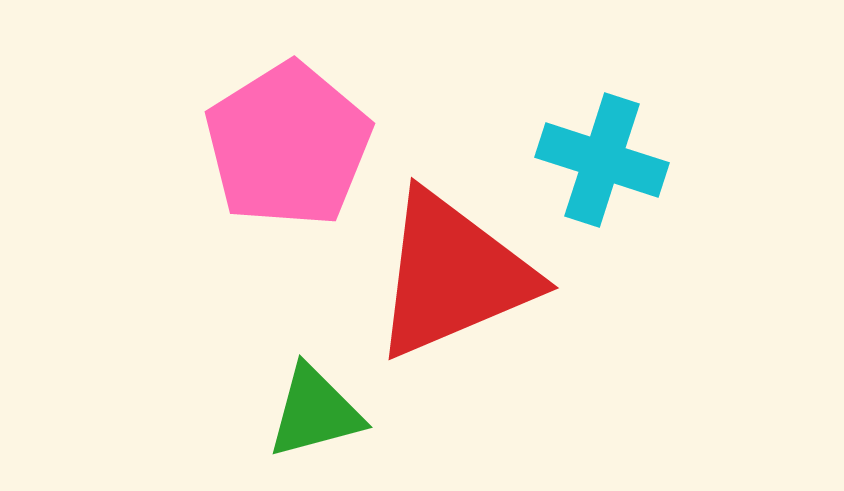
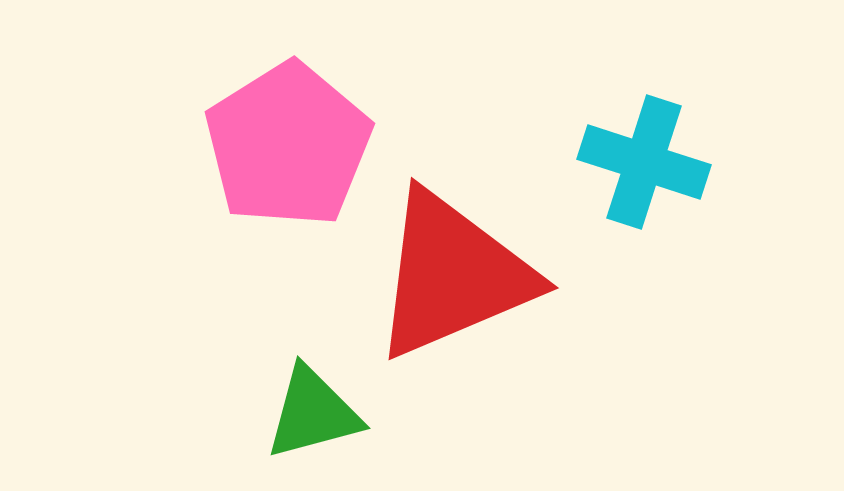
cyan cross: moved 42 px right, 2 px down
green triangle: moved 2 px left, 1 px down
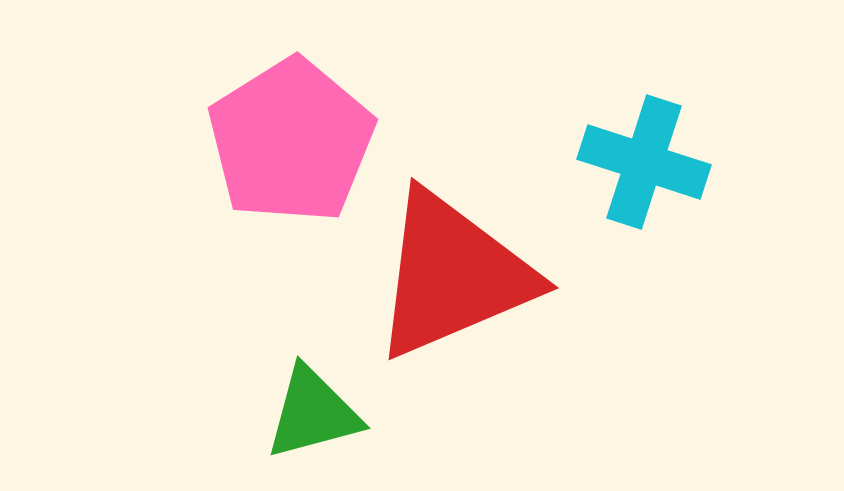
pink pentagon: moved 3 px right, 4 px up
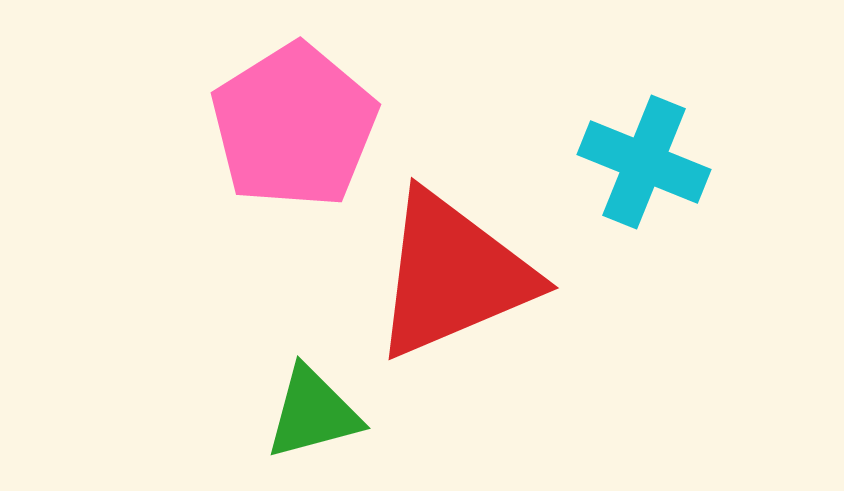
pink pentagon: moved 3 px right, 15 px up
cyan cross: rotated 4 degrees clockwise
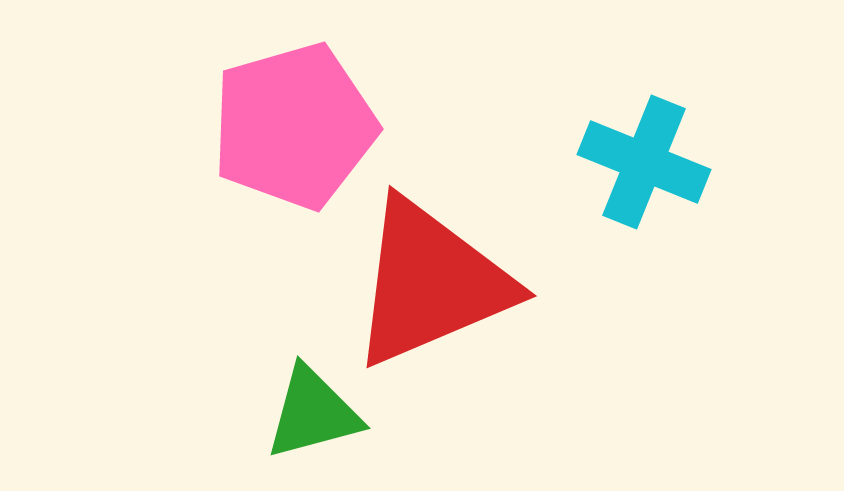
pink pentagon: rotated 16 degrees clockwise
red triangle: moved 22 px left, 8 px down
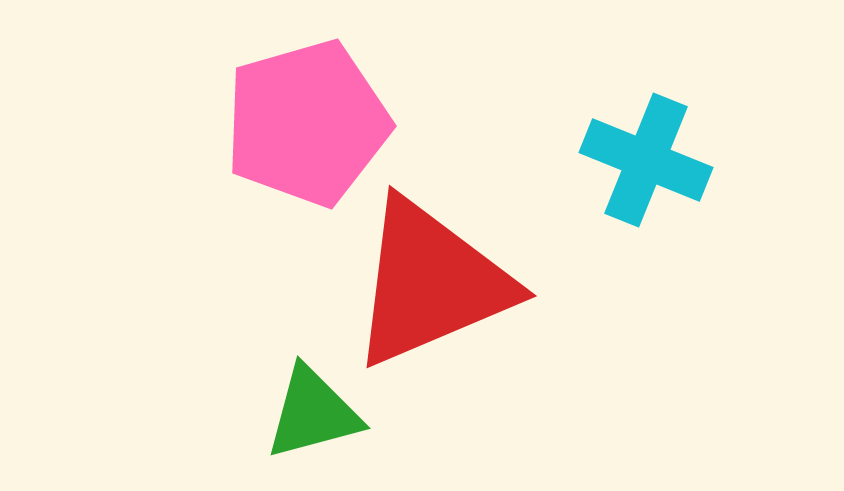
pink pentagon: moved 13 px right, 3 px up
cyan cross: moved 2 px right, 2 px up
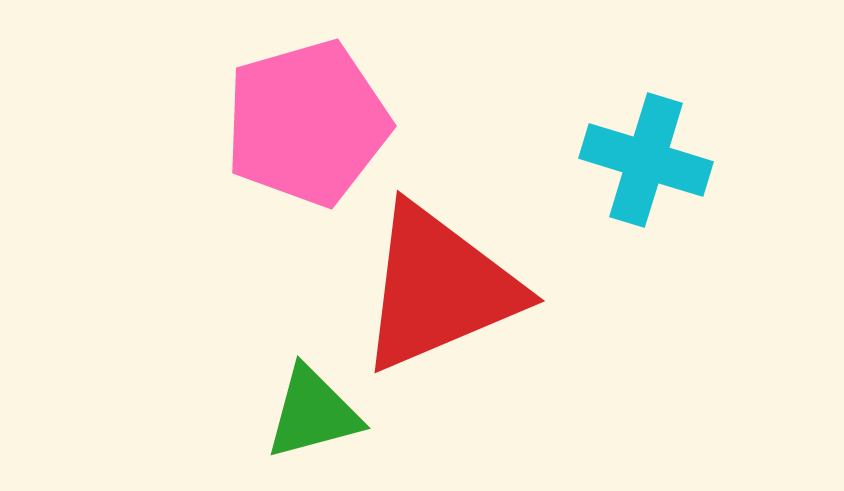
cyan cross: rotated 5 degrees counterclockwise
red triangle: moved 8 px right, 5 px down
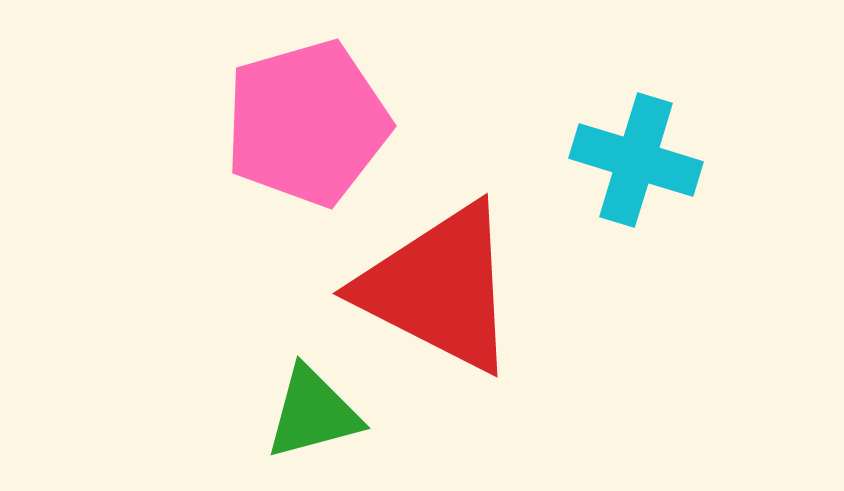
cyan cross: moved 10 px left
red triangle: rotated 50 degrees clockwise
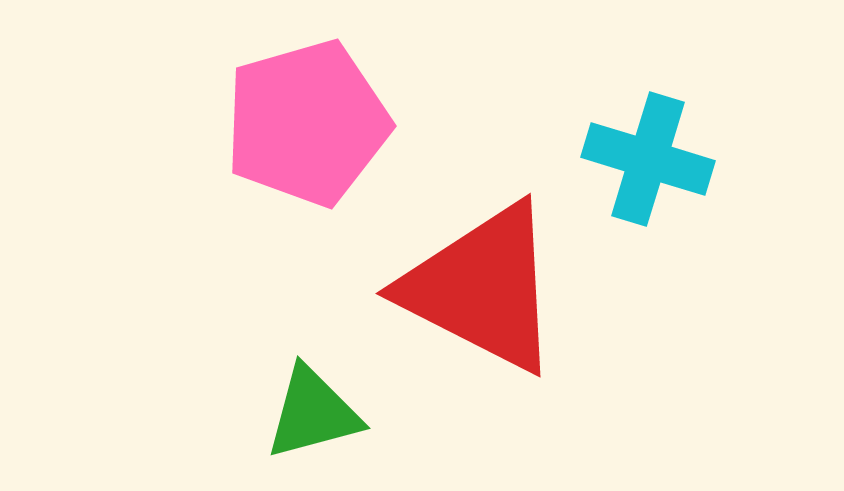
cyan cross: moved 12 px right, 1 px up
red triangle: moved 43 px right
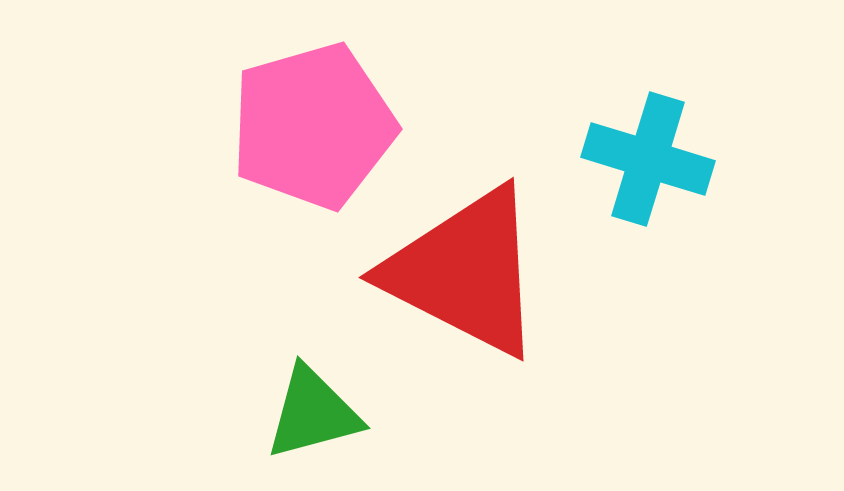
pink pentagon: moved 6 px right, 3 px down
red triangle: moved 17 px left, 16 px up
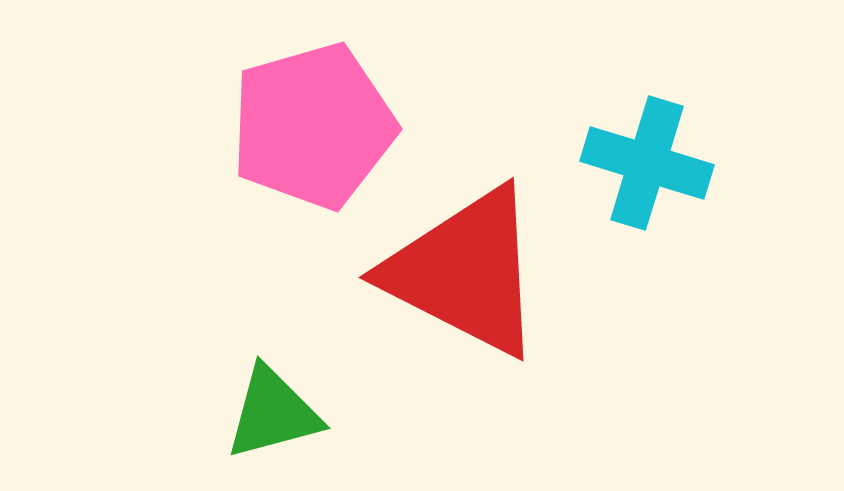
cyan cross: moved 1 px left, 4 px down
green triangle: moved 40 px left
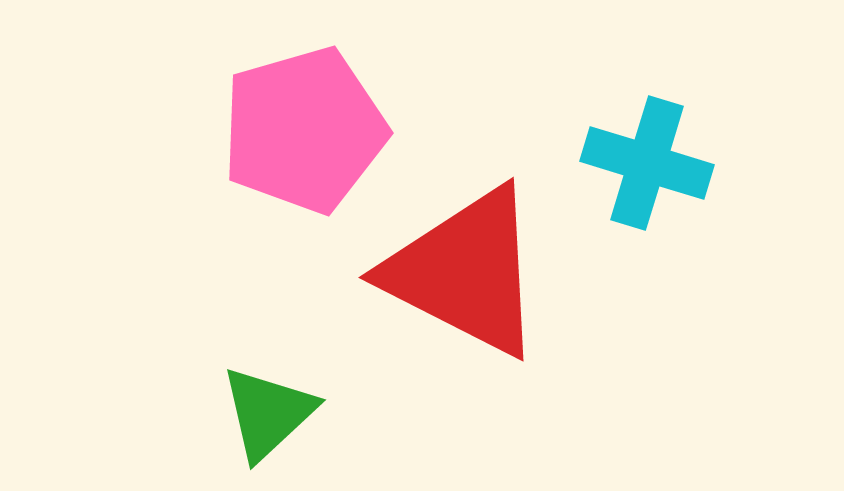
pink pentagon: moved 9 px left, 4 px down
green triangle: moved 5 px left; rotated 28 degrees counterclockwise
